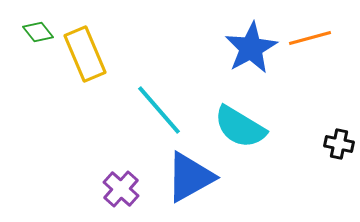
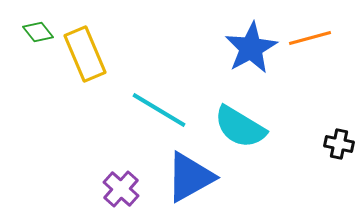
cyan line: rotated 18 degrees counterclockwise
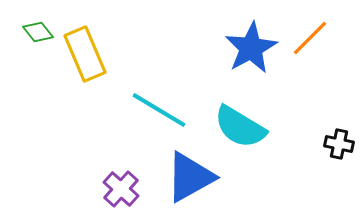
orange line: rotated 30 degrees counterclockwise
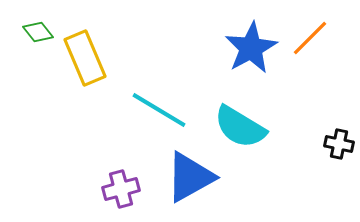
yellow rectangle: moved 4 px down
purple cross: rotated 33 degrees clockwise
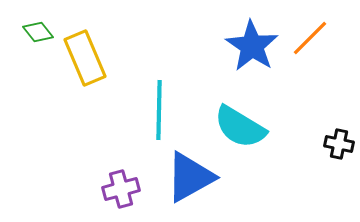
blue star: moved 1 px right, 2 px up; rotated 10 degrees counterclockwise
cyan line: rotated 60 degrees clockwise
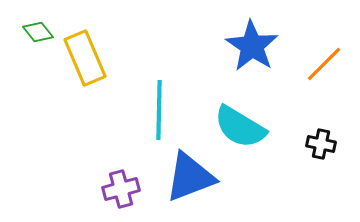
orange line: moved 14 px right, 26 px down
black cross: moved 18 px left
blue triangle: rotated 8 degrees clockwise
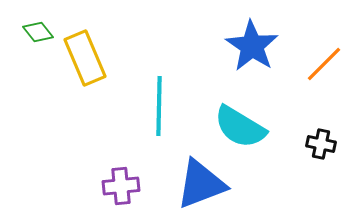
cyan line: moved 4 px up
blue triangle: moved 11 px right, 7 px down
purple cross: moved 3 px up; rotated 9 degrees clockwise
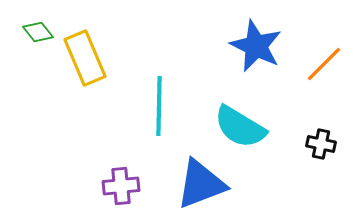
blue star: moved 4 px right; rotated 8 degrees counterclockwise
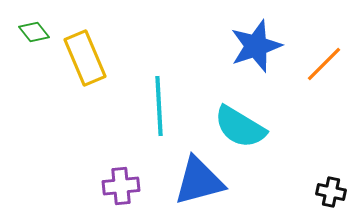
green diamond: moved 4 px left
blue star: rotated 28 degrees clockwise
cyan line: rotated 4 degrees counterclockwise
black cross: moved 10 px right, 48 px down
blue triangle: moved 2 px left, 3 px up; rotated 6 degrees clockwise
